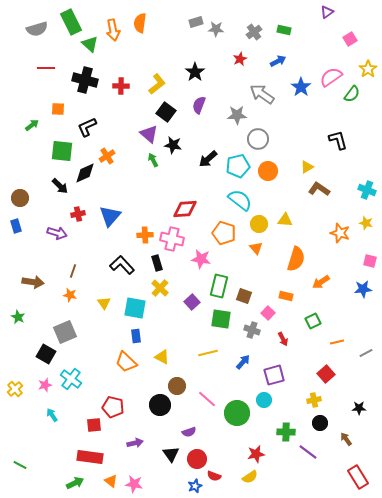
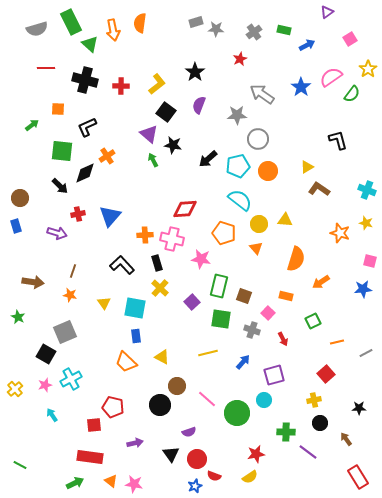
blue arrow at (278, 61): moved 29 px right, 16 px up
cyan cross at (71, 379): rotated 25 degrees clockwise
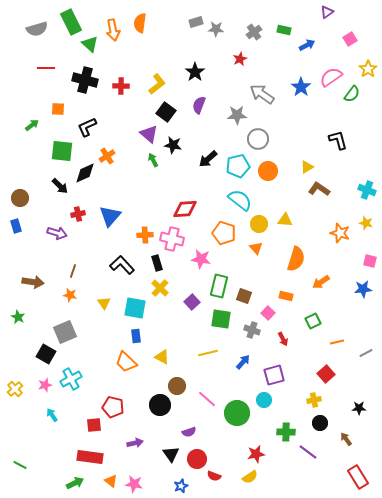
blue star at (195, 486): moved 14 px left
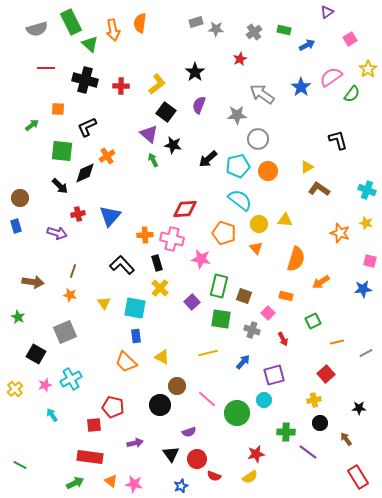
black square at (46, 354): moved 10 px left
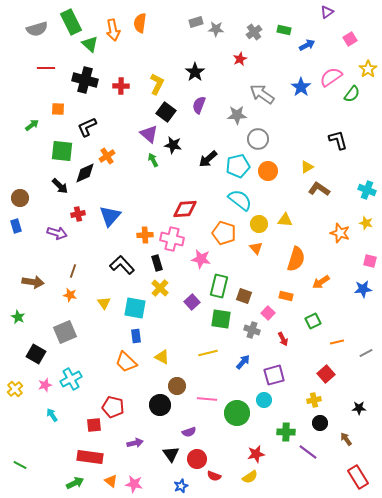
yellow L-shape at (157, 84): rotated 25 degrees counterclockwise
pink line at (207, 399): rotated 36 degrees counterclockwise
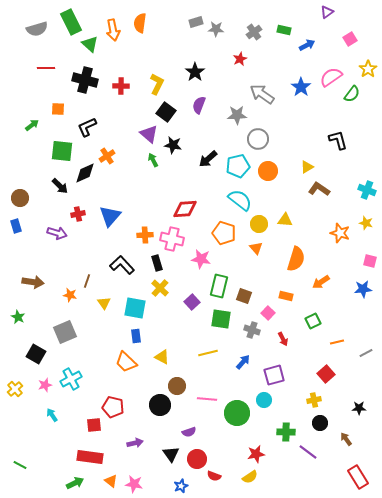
brown line at (73, 271): moved 14 px right, 10 px down
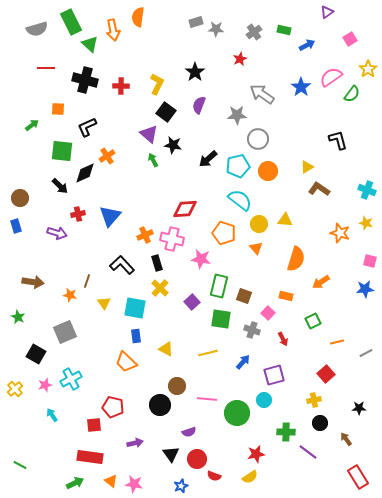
orange semicircle at (140, 23): moved 2 px left, 6 px up
orange cross at (145, 235): rotated 21 degrees counterclockwise
blue star at (363, 289): moved 2 px right
yellow triangle at (162, 357): moved 4 px right, 8 px up
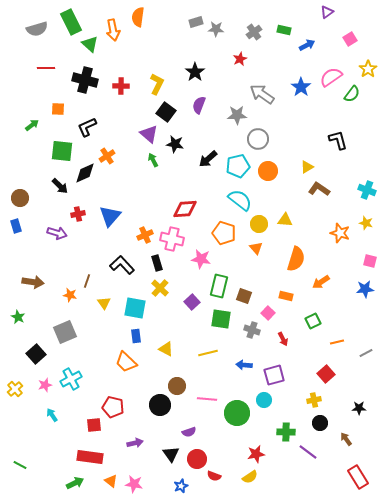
black star at (173, 145): moved 2 px right, 1 px up
black square at (36, 354): rotated 18 degrees clockwise
blue arrow at (243, 362): moved 1 px right, 3 px down; rotated 126 degrees counterclockwise
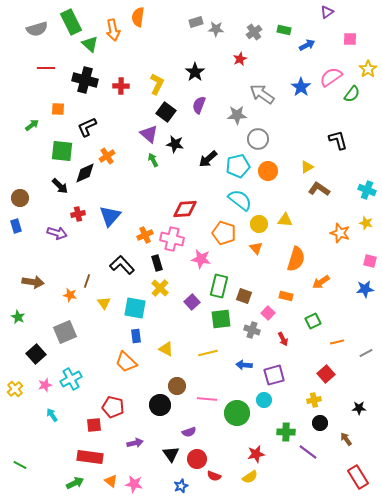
pink square at (350, 39): rotated 32 degrees clockwise
green square at (221, 319): rotated 15 degrees counterclockwise
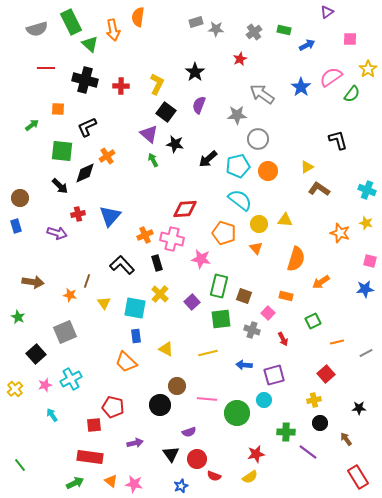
yellow cross at (160, 288): moved 6 px down
green line at (20, 465): rotated 24 degrees clockwise
